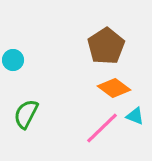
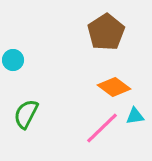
brown pentagon: moved 14 px up
orange diamond: moved 1 px up
cyan triangle: rotated 30 degrees counterclockwise
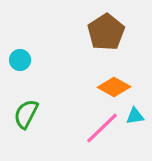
cyan circle: moved 7 px right
orange diamond: rotated 8 degrees counterclockwise
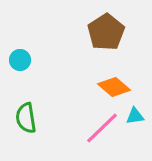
orange diamond: rotated 12 degrees clockwise
green semicircle: moved 4 px down; rotated 36 degrees counterclockwise
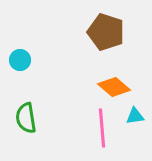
brown pentagon: rotated 21 degrees counterclockwise
pink line: rotated 51 degrees counterclockwise
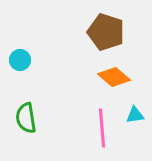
orange diamond: moved 10 px up
cyan triangle: moved 1 px up
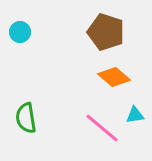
cyan circle: moved 28 px up
pink line: rotated 45 degrees counterclockwise
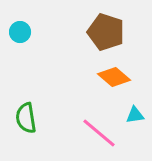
pink line: moved 3 px left, 5 px down
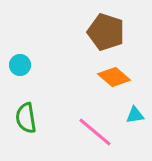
cyan circle: moved 33 px down
pink line: moved 4 px left, 1 px up
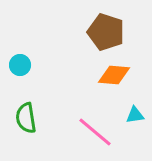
orange diamond: moved 2 px up; rotated 36 degrees counterclockwise
